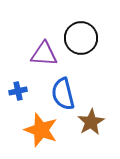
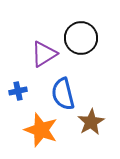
purple triangle: rotated 36 degrees counterclockwise
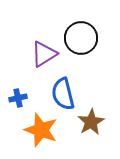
blue cross: moved 7 px down
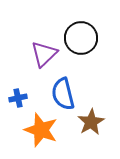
purple triangle: rotated 12 degrees counterclockwise
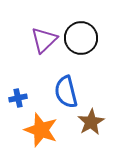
purple triangle: moved 14 px up
blue semicircle: moved 3 px right, 2 px up
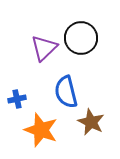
purple triangle: moved 8 px down
blue cross: moved 1 px left, 1 px down
brown star: rotated 16 degrees counterclockwise
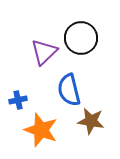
purple triangle: moved 4 px down
blue semicircle: moved 3 px right, 2 px up
blue cross: moved 1 px right, 1 px down
brown star: moved 1 px up; rotated 16 degrees counterclockwise
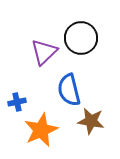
blue cross: moved 1 px left, 2 px down
orange star: rotated 28 degrees clockwise
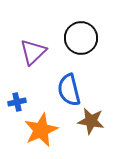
purple triangle: moved 11 px left
